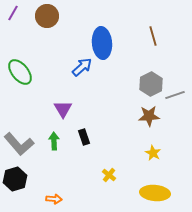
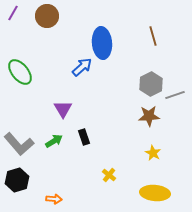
green arrow: rotated 60 degrees clockwise
black hexagon: moved 2 px right, 1 px down
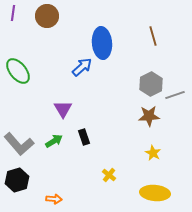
purple line: rotated 21 degrees counterclockwise
green ellipse: moved 2 px left, 1 px up
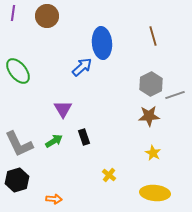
gray L-shape: rotated 16 degrees clockwise
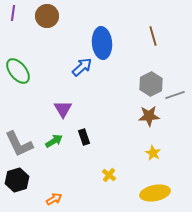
yellow ellipse: rotated 16 degrees counterclockwise
orange arrow: rotated 35 degrees counterclockwise
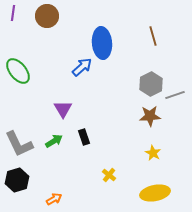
brown star: moved 1 px right
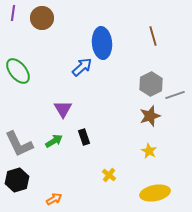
brown circle: moved 5 px left, 2 px down
brown star: rotated 15 degrees counterclockwise
yellow star: moved 4 px left, 2 px up
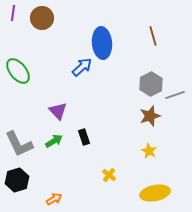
purple triangle: moved 5 px left, 2 px down; rotated 12 degrees counterclockwise
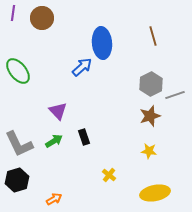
yellow star: rotated 21 degrees counterclockwise
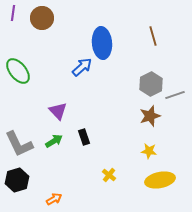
yellow ellipse: moved 5 px right, 13 px up
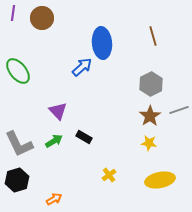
gray line: moved 4 px right, 15 px down
brown star: rotated 15 degrees counterclockwise
black rectangle: rotated 42 degrees counterclockwise
yellow star: moved 8 px up
yellow cross: rotated 16 degrees clockwise
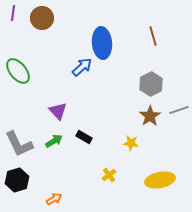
yellow star: moved 18 px left
